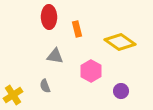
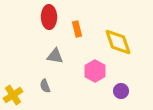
yellow diamond: moved 2 px left; rotated 36 degrees clockwise
pink hexagon: moved 4 px right
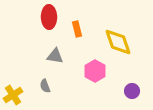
purple circle: moved 11 px right
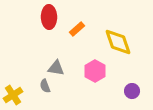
orange rectangle: rotated 63 degrees clockwise
gray triangle: moved 1 px right, 12 px down
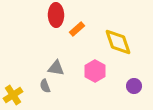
red ellipse: moved 7 px right, 2 px up
purple circle: moved 2 px right, 5 px up
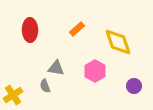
red ellipse: moved 26 px left, 15 px down
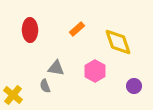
yellow cross: rotated 18 degrees counterclockwise
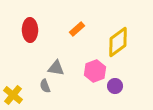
yellow diamond: rotated 72 degrees clockwise
pink hexagon: rotated 10 degrees clockwise
purple circle: moved 19 px left
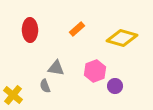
yellow diamond: moved 4 px right, 4 px up; rotated 52 degrees clockwise
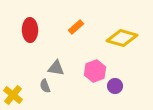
orange rectangle: moved 1 px left, 2 px up
